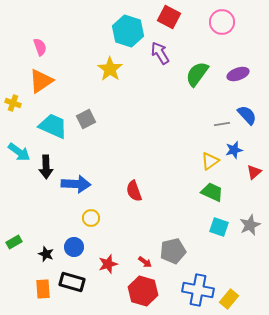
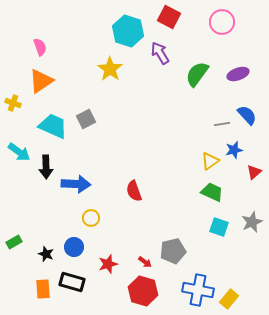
gray star: moved 2 px right, 3 px up
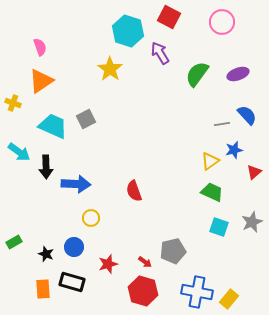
blue cross: moved 1 px left, 2 px down
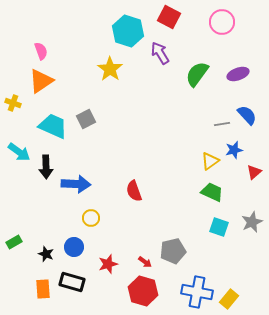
pink semicircle: moved 1 px right, 4 px down
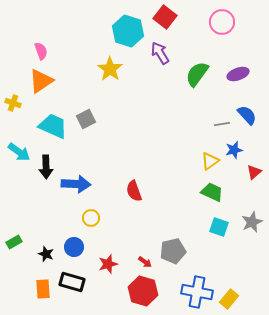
red square: moved 4 px left; rotated 10 degrees clockwise
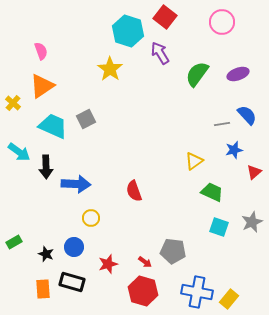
orange triangle: moved 1 px right, 5 px down
yellow cross: rotated 21 degrees clockwise
yellow triangle: moved 16 px left
gray pentagon: rotated 20 degrees clockwise
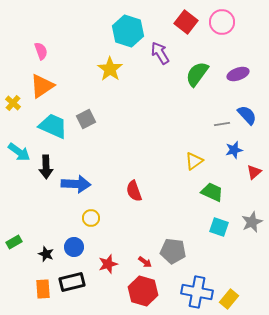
red square: moved 21 px right, 5 px down
black rectangle: rotated 30 degrees counterclockwise
